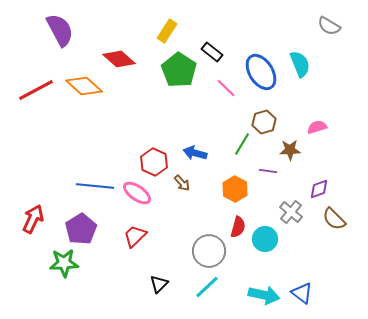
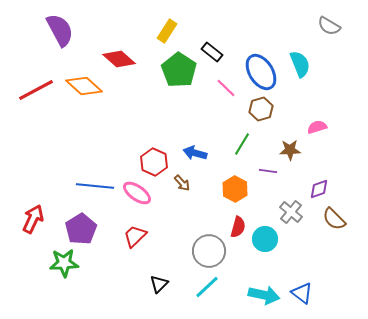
brown hexagon: moved 3 px left, 13 px up
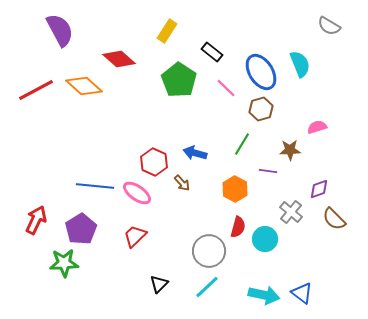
green pentagon: moved 10 px down
red arrow: moved 3 px right, 1 px down
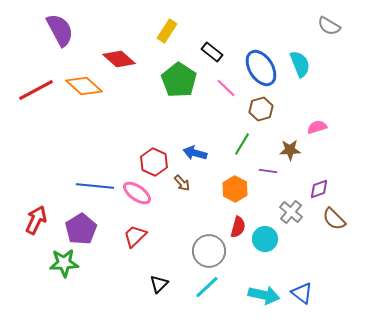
blue ellipse: moved 4 px up
